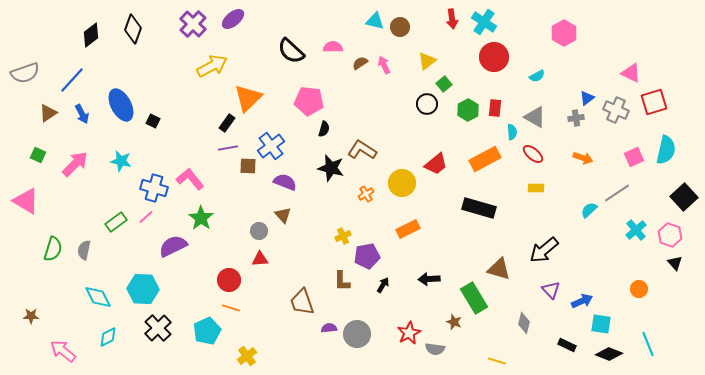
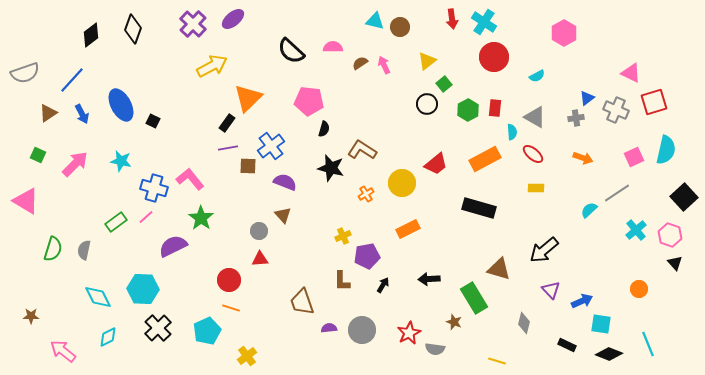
gray circle at (357, 334): moved 5 px right, 4 px up
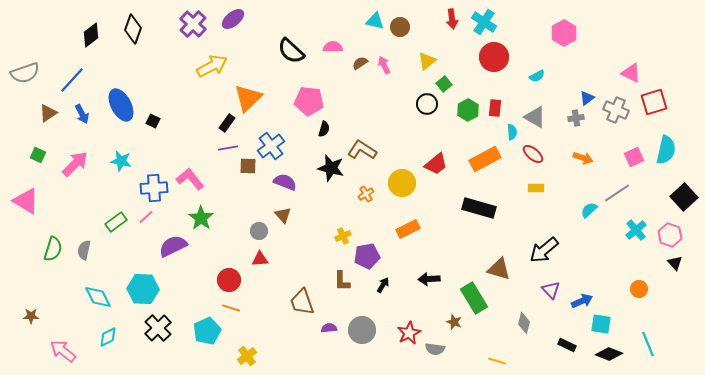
blue cross at (154, 188): rotated 20 degrees counterclockwise
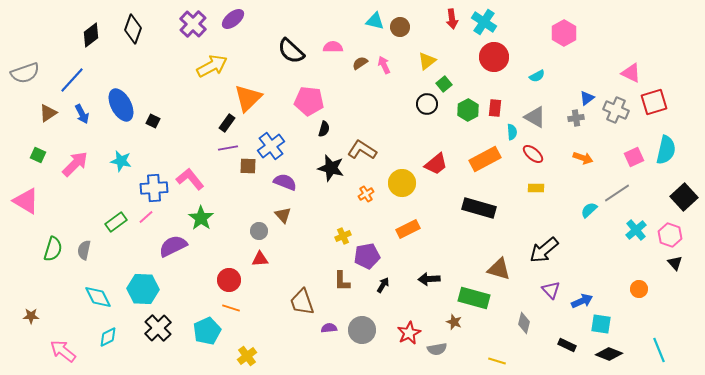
green rectangle at (474, 298): rotated 44 degrees counterclockwise
cyan line at (648, 344): moved 11 px right, 6 px down
gray semicircle at (435, 349): moved 2 px right; rotated 18 degrees counterclockwise
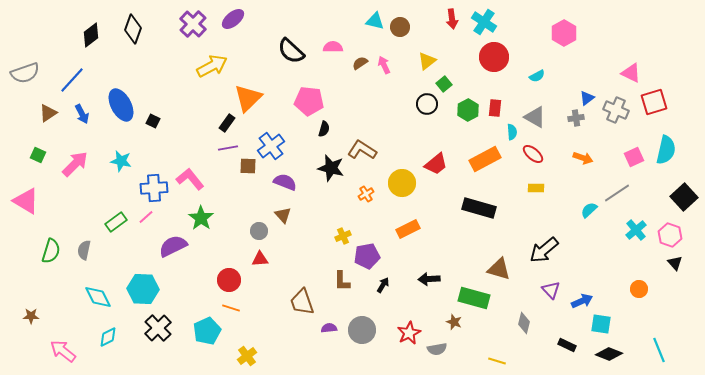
green semicircle at (53, 249): moved 2 px left, 2 px down
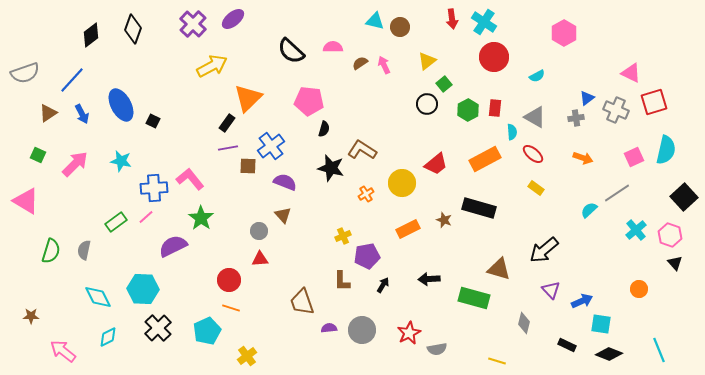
yellow rectangle at (536, 188): rotated 35 degrees clockwise
brown star at (454, 322): moved 10 px left, 102 px up
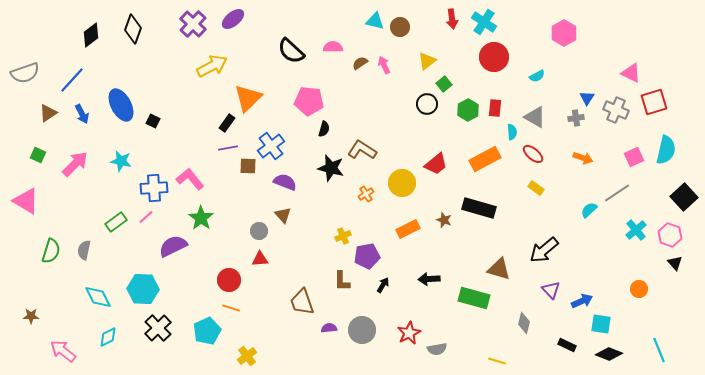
blue triangle at (587, 98): rotated 21 degrees counterclockwise
